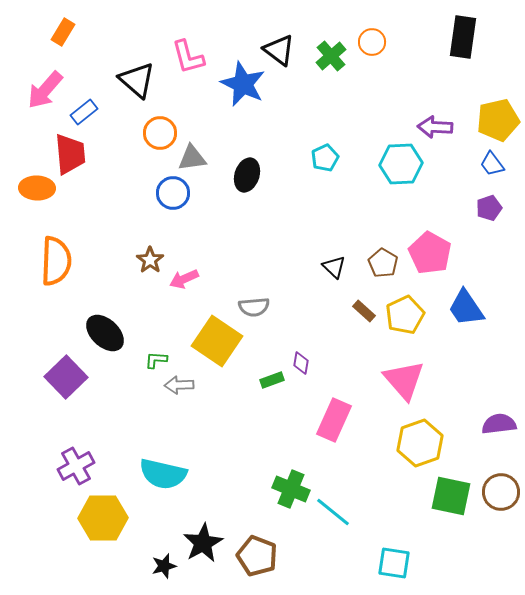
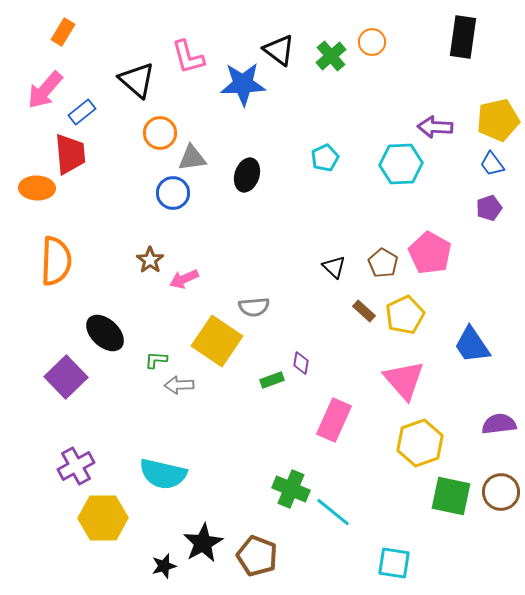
blue star at (243, 84): rotated 27 degrees counterclockwise
blue rectangle at (84, 112): moved 2 px left
blue trapezoid at (466, 308): moved 6 px right, 37 px down
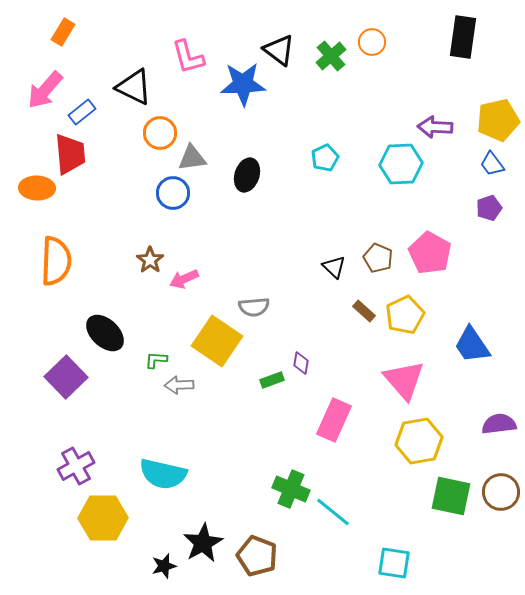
black triangle at (137, 80): moved 3 px left, 7 px down; rotated 15 degrees counterclockwise
brown pentagon at (383, 263): moved 5 px left, 5 px up; rotated 8 degrees counterclockwise
yellow hexagon at (420, 443): moved 1 px left, 2 px up; rotated 9 degrees clockwise
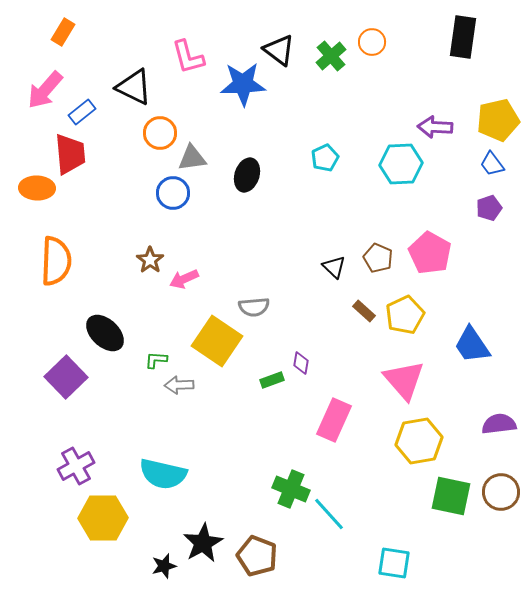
cyan line at (333, 512): moved 4 px left, 2 px down; rotated 9 degrees clockwise
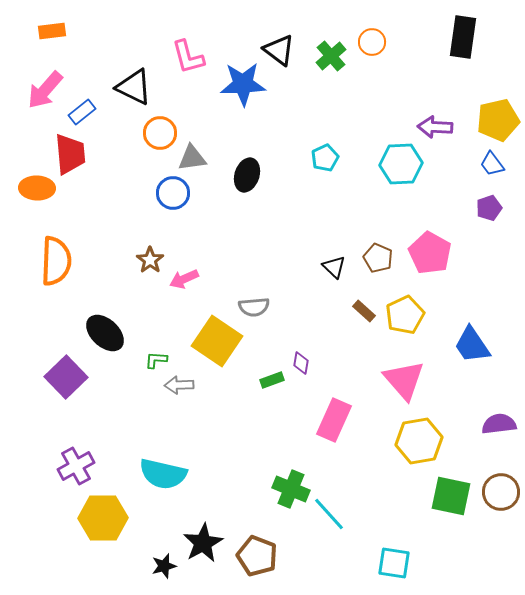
orange rectangle at (63, 32): moved 11 px left, 1 px up; rotated 52 degrees clockwise
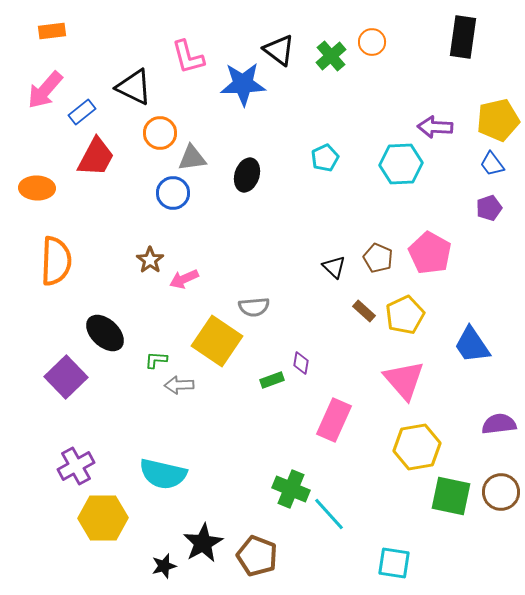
red trapezoid at (70, 154): moved 26 px right, 3 px down; rotated 33 degrees clockwise
yellow hexagon at (419, 441): moved 2 px left, 6 px down
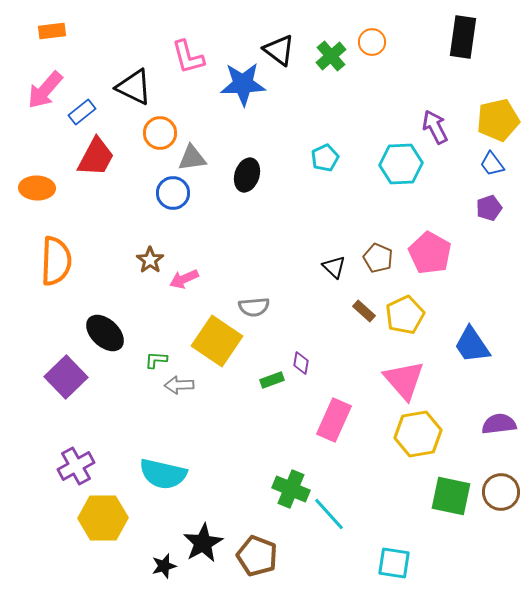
purple arrow at (435, 127): rotated 60 degrees clockwise
yellow hexagon at (417, 447): moved 1 px right, 13 px up
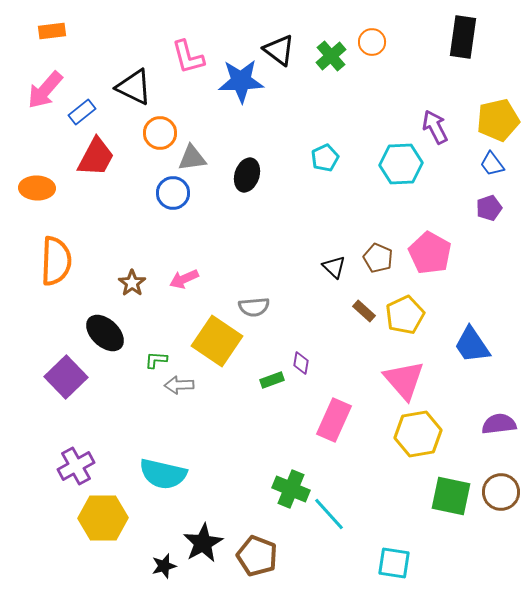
blue star at (243, 84): moved 2 px left, 3 px up
brown star at (150, 260): moved 18 px left, 23 px down
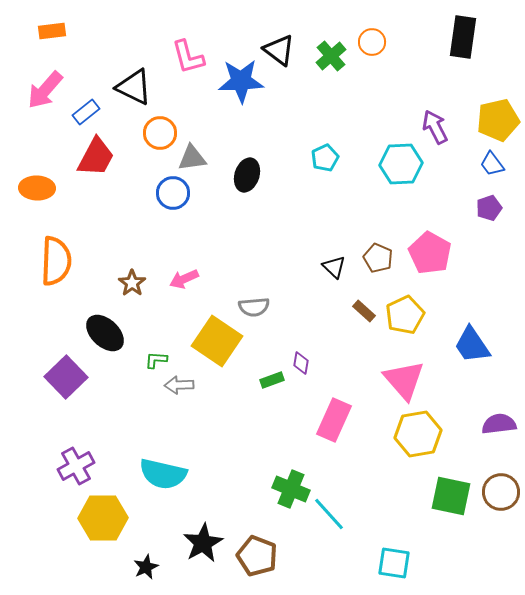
blue rectangle at (82, 112): moved 4 px right
black star at (164, 566): moved 18 px left, 1 px down; rotated 10 degrees counterclockwise
